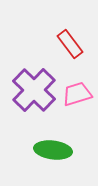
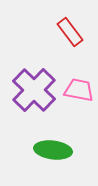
red rectangle: moved 12 px up
pink trapezoid: moved 2 px right, 4 px up; rotated 28 degrees clockwise
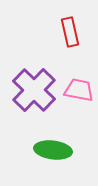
red rectangle: rotated 24 degrees clockwise
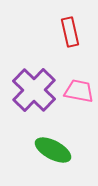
pink trapezoid: moved 1 px down
green ellipse: rotated 21 degrees clockwise
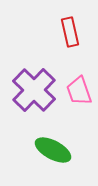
pink trapezoid: rotated 120 degrees counterclockwise
